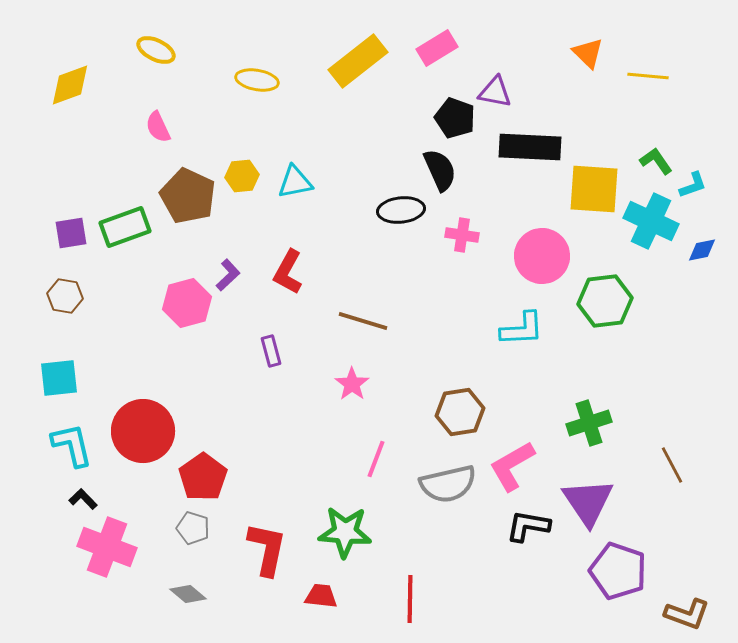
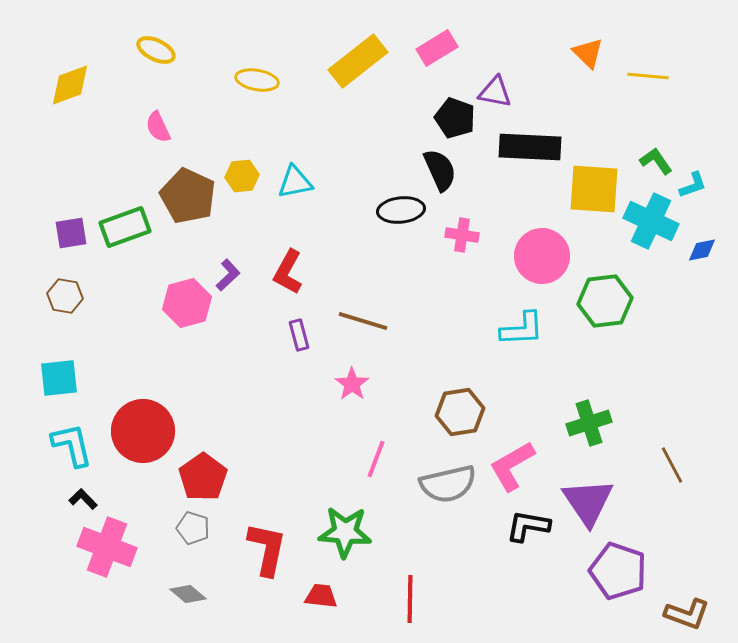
purple rectangle at (271, 351): moved 28 px right, 16 px up
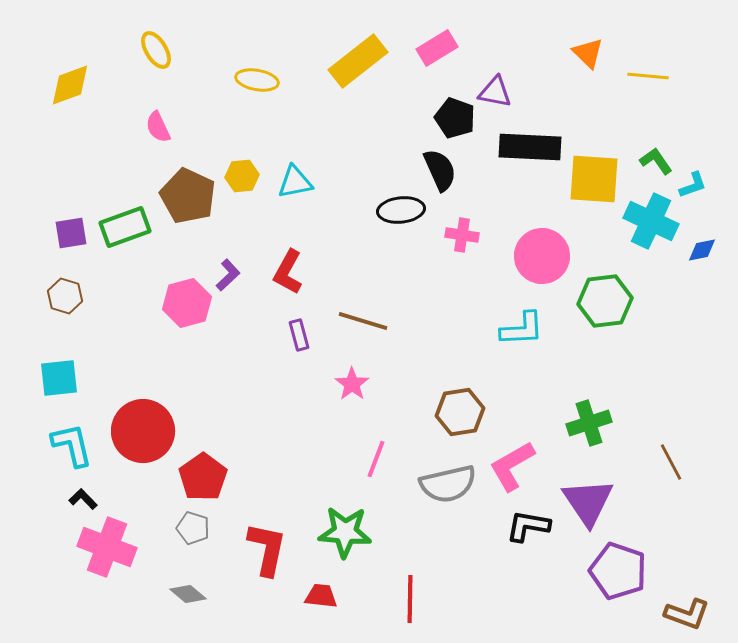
yellow ellipse at (156, 50): rotated 33 degrees clockwise
yellow square at (594, 189): moved 10 px up
brown hexagon at (65, 296): rotated 8 degrees clockwise
brown line at (672, 465): moved 1 px left, 3 px up
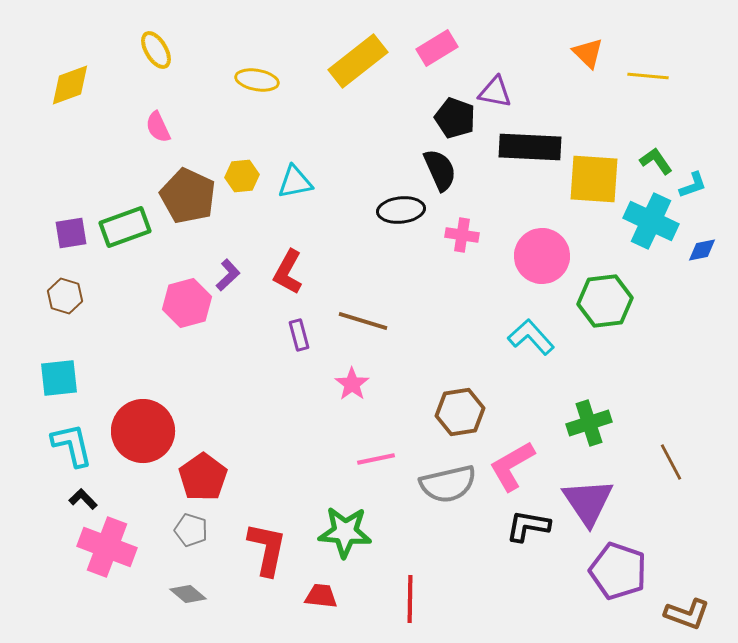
cyan L-shape at (522, 329): moved 9 px right, 8 px down; rotated 129 degrees counterclockwise
pink line at (376, 459): rotated 57 degrees clockwise
gray pentagon at (193, 528): moved 2 px left, 2 px down
